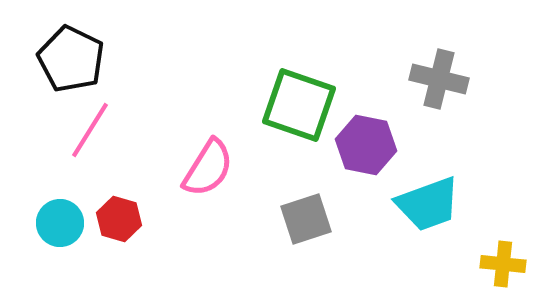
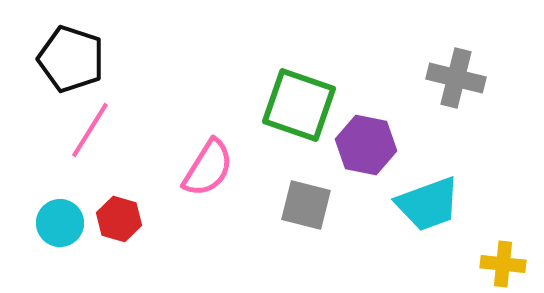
black pentagon: rotated 8 degrees counterclockwise
gray cross: moved 17 px right, 1 px up
gray square: moved 14 px up; rotated 32 degrees clockwise
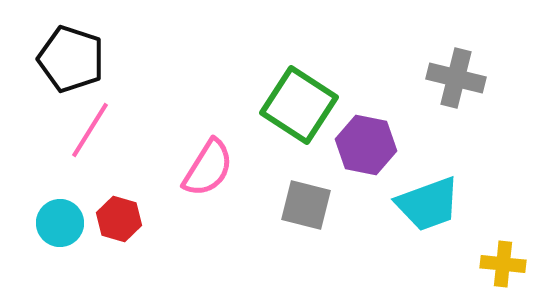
green square: rotated 14 degrees clockwise
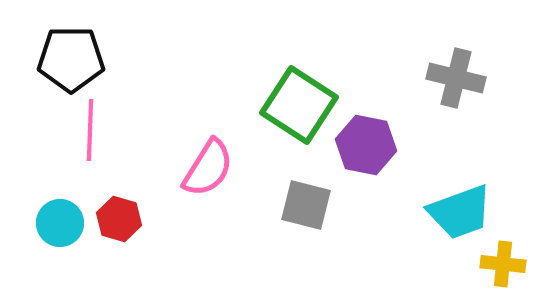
black pentagon: rotated 18 degrees counterclockwise
pink line: rotated 30 degrees counterclockwise
cyan trapezoid: moved 32 px right, 8 px down
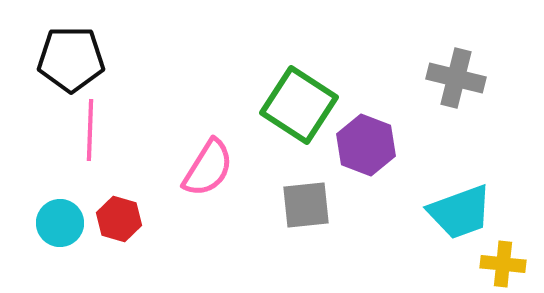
purple hexagon: rotated 10 degrees clockwise
gray square: rotated 20 degrees counterclockwise
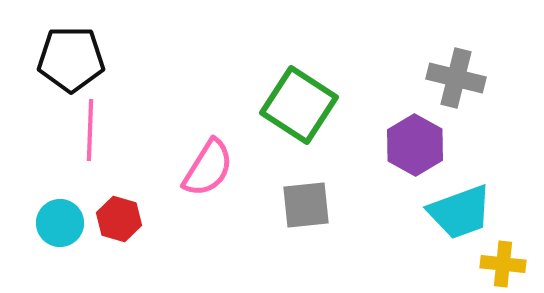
purple hexagon: moved 49 px right; rotated 8 degrees clockwise
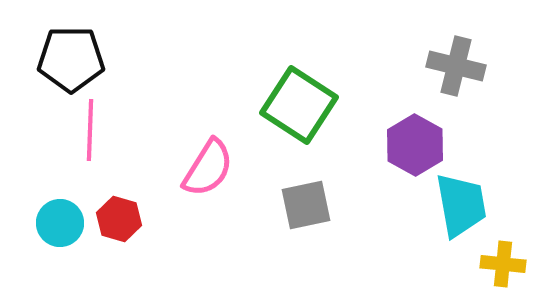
gray cross: moved 12 px up
gray square: rotated 6 degrees counterclockwise
cyan trapezoid: moved 1 px right, 7 px up; rotated 80 degrees counterclockwise
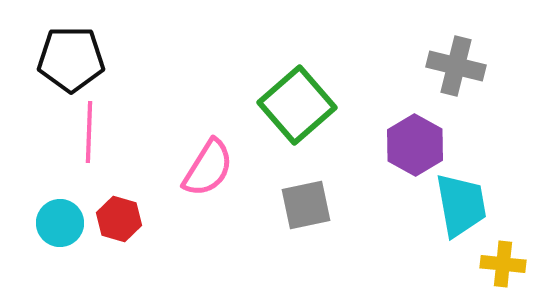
green square: moved 2 px left; rotated 16 degrees clockwise
pink line: moved 1 px left, 2 px down
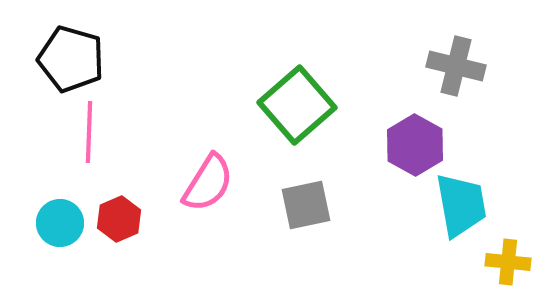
black pentagon: rotated 16 degrees clockwise
pink semicircle: moved 15 px down
red hexagon: rotated 21 degrees clockwise
yellow cross: moved 5 px right, 2 px up
